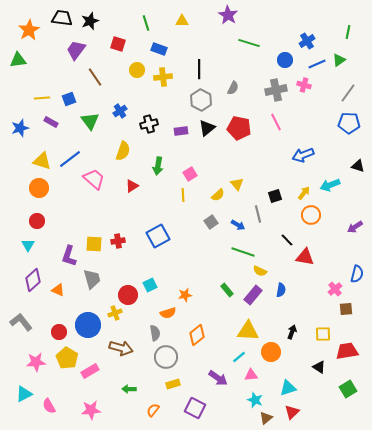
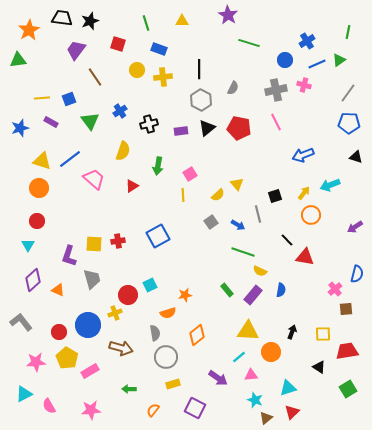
black triangle at (358, 166): moved 2 px left, 9 px up
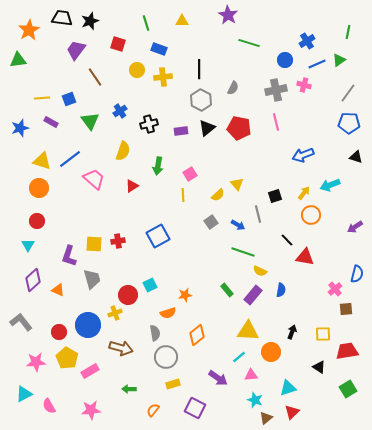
pink line at (276, 122): rotated 12 degrees clockwise
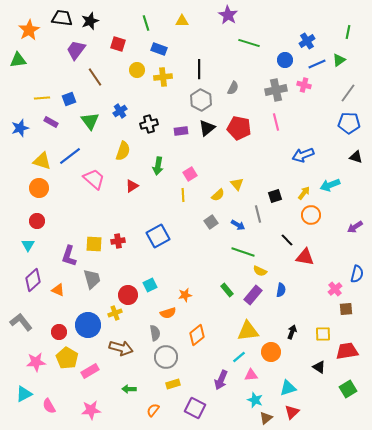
blue line at (70, 159): moved 3 px up
yellow triangle at (248, 331): rotated 10 degrees counterclockwise
purple arrow at (218, 378): moved 3 px right, 2 px down; rotated 78 degrees clockwise
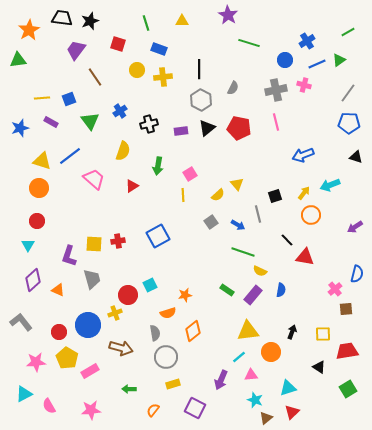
green line at (348, 32): rotated 48 degrees clockwise
green rectangle at (227, 290): rotated 16 degrees counterclockwise
orange diamond at (197, 335): moved 4 px left, 4 px up
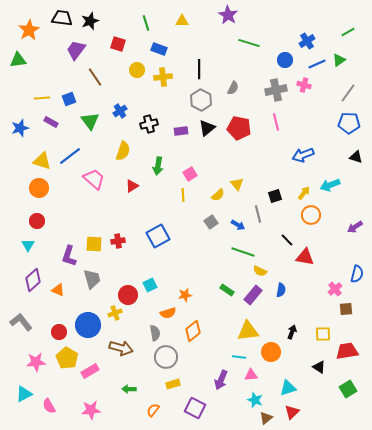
cyan line at (239, 357): rotated 48 degrees clockwise
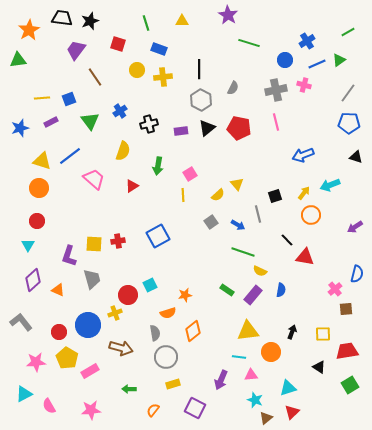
purple rectangle at (51, 122): rotated 56 degrees counterclockwise
green square at (348, 389): moved 2 px right, 4 px up
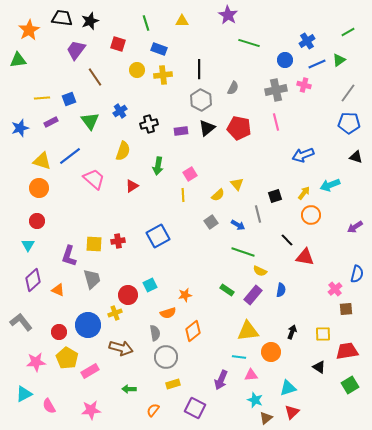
yellow cross at (163, 77): moved 2 px up
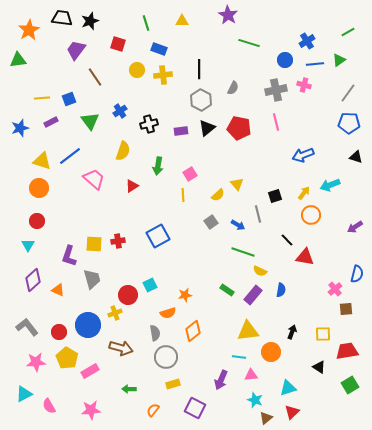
blue line at (317, 64): moved 2 px left; rotated 18 degrees clockwise
gray L-shape at (21, 322): moved 6 px right, 5 px down
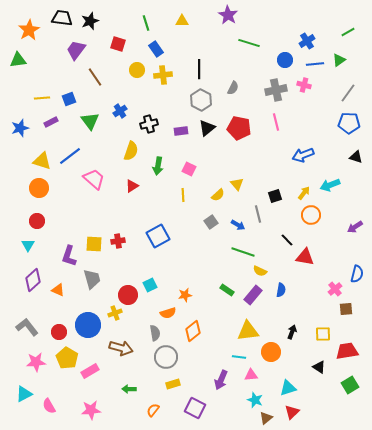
blue rectangle at (159, 49): moved 3 px left; rotated 35 degrees clockwise
yellow semicircle at (123, 151): moved 8 px right
pink square at (190, 174): moved 1 px left, 5 px up; rotated 32 degrees counterclockwise
